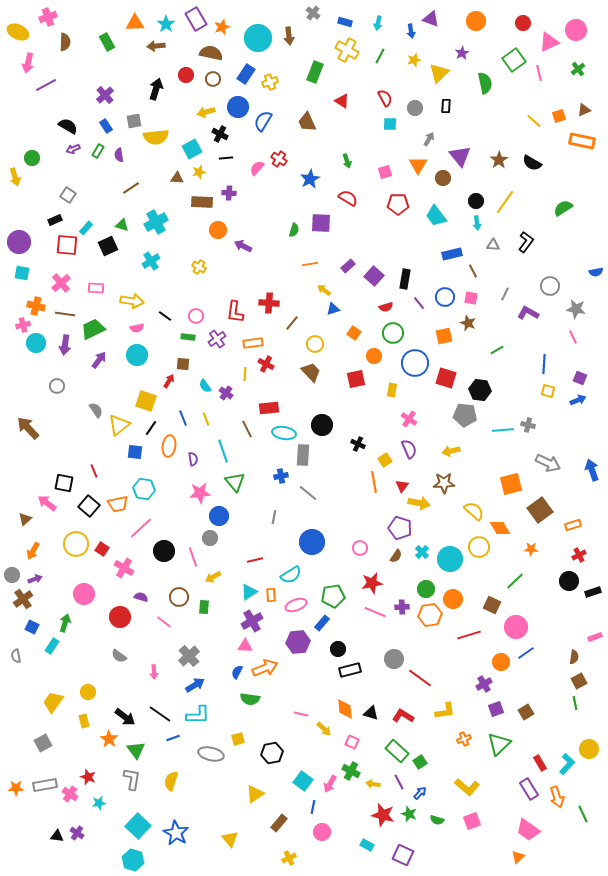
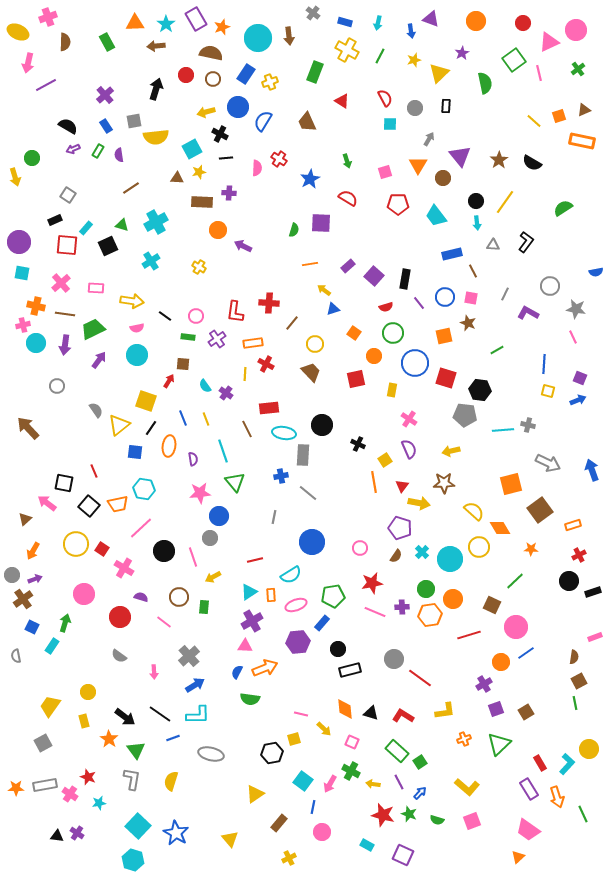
pink semicircle at (257, 168): rotated 140 degrees clockwise
yellow trapezoid at (53, 702): moved 3 px left, 4 px down
yellow square at (238, 739): moved 56 px right
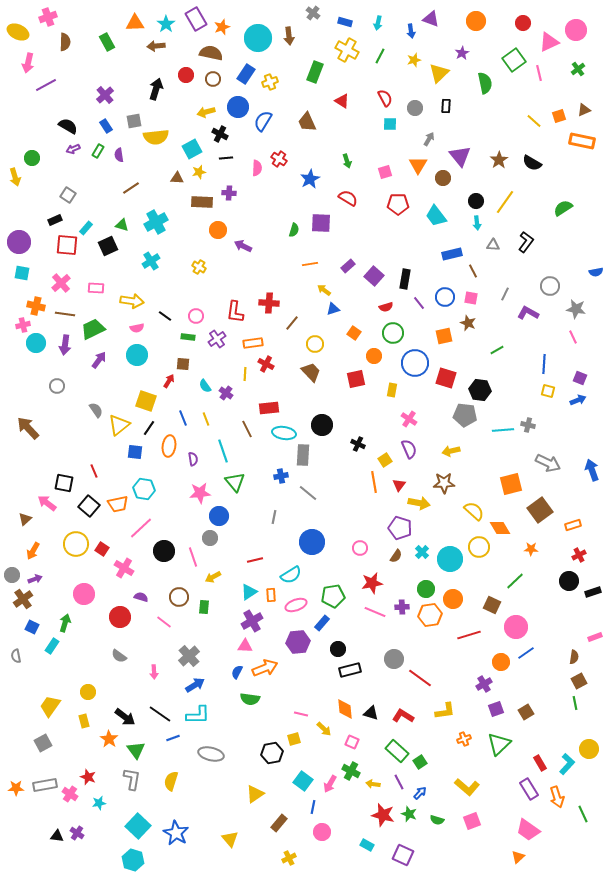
black line at (151, 428): moved 2 px left
red triangle at (402, 486): moved 3 px left, 1 px up
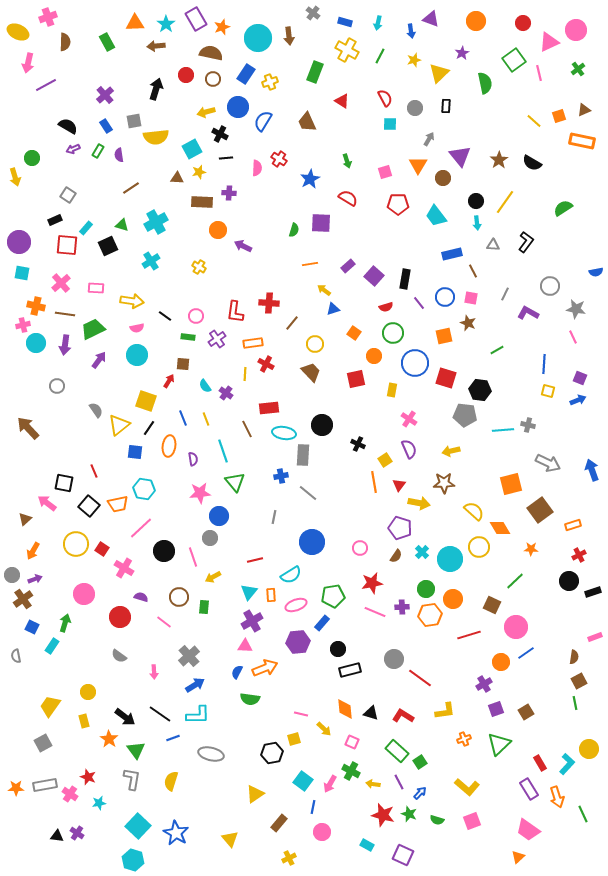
cyan triangle at (249, 592): rotated 18 degrees counterclockwise
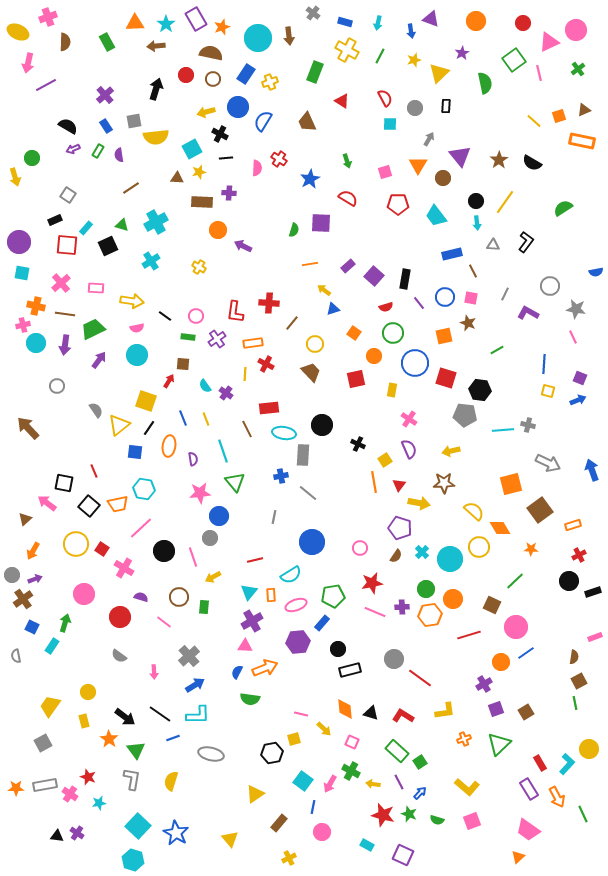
orange arrow at (557, 797): rotated 10 degrees counterclockwise
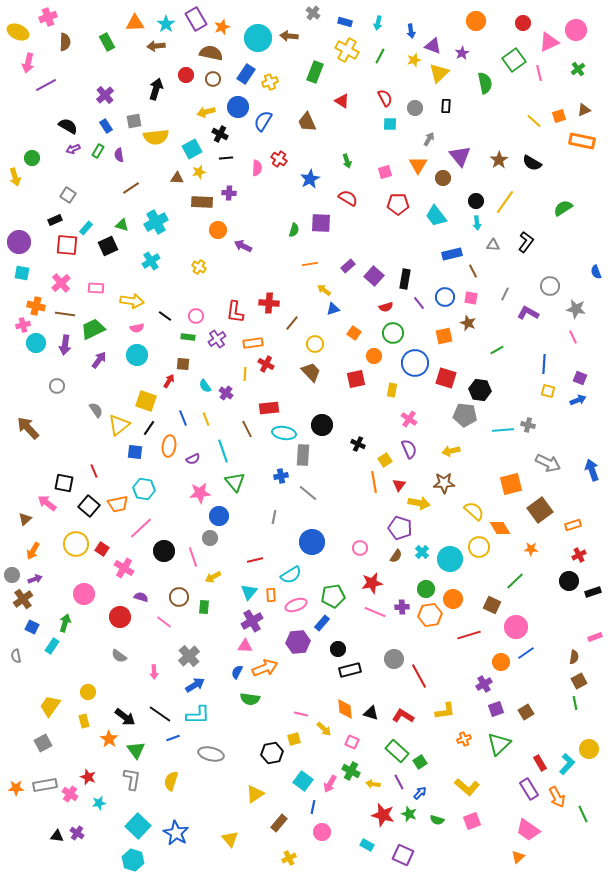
purple triangle at (431, 19): moved 2 px right, 27 px down
brown arrow at (289, 36): rotated 102 degrees clockwise
blue semicircle at (596, 272): rotated 80 degrees clockwise
purple semicircle at (193, 459): rotated 72 degrees clockwise
red line at (420, 678): moved 1 px left, 2 px up; rotated 25 degrees clockwise
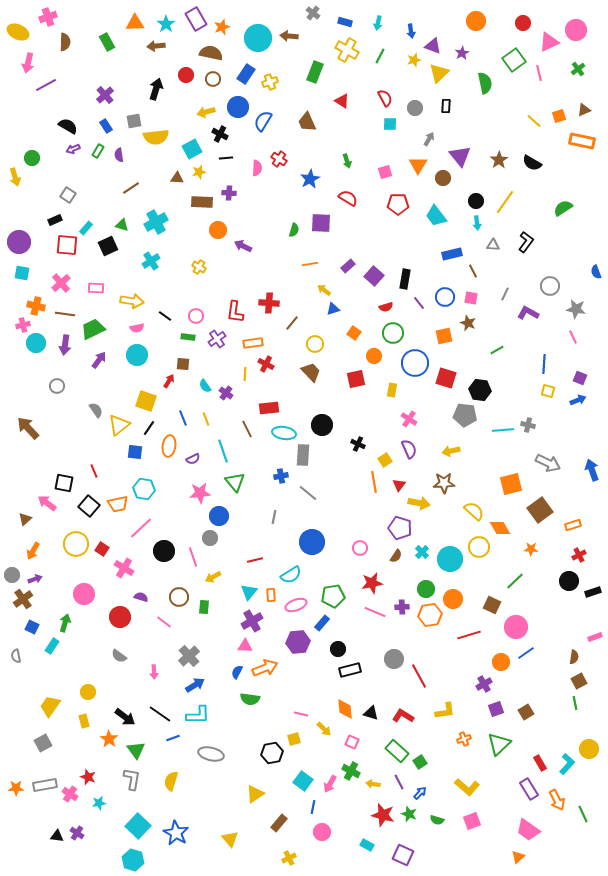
orange arrow at (557, 797): moved 3 px down
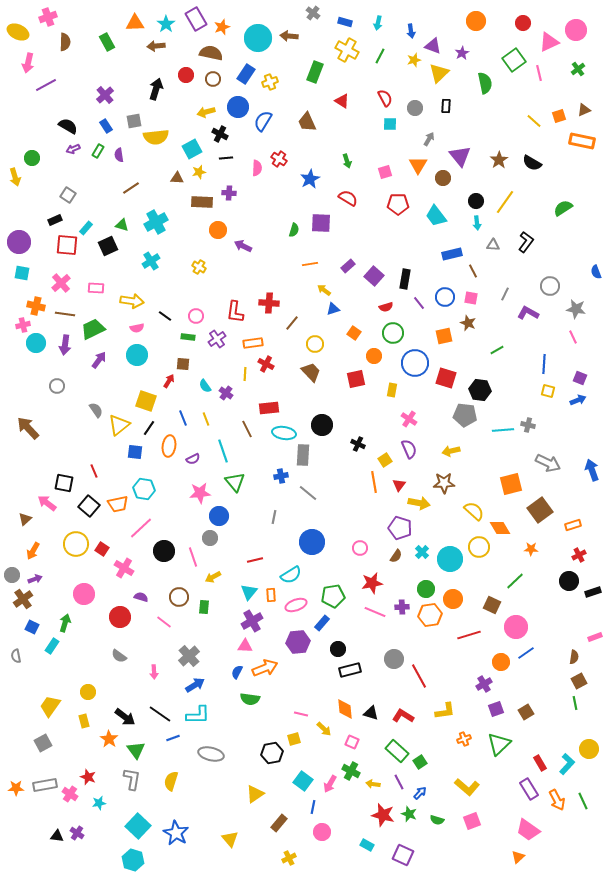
green line at (583, 814): moved 13 px up
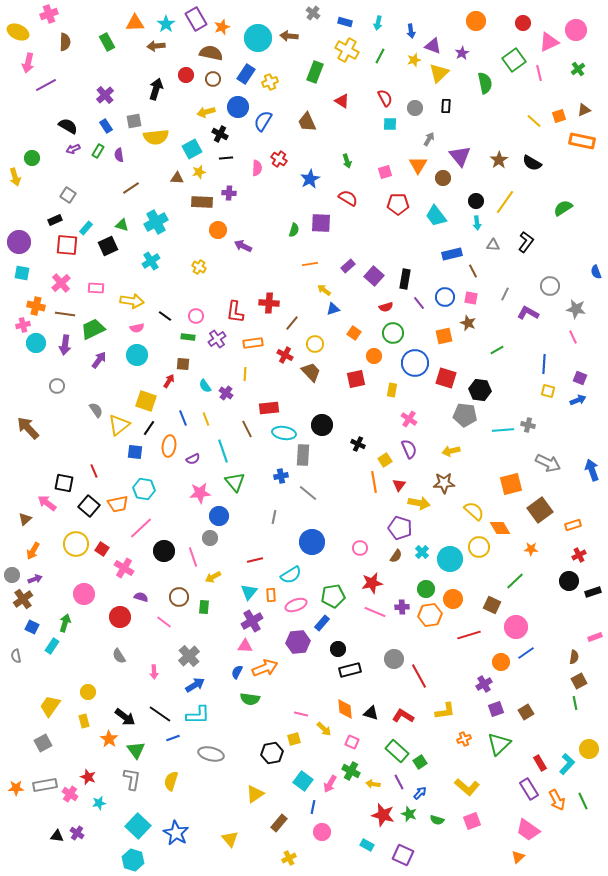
pink cross at (48, 17): moved 1 px right, 3 px up
red cross at (266, 364): moved 19 px right, 9 px up
gray semicircle at (119, 656): rotated 21 degrees clockwise
